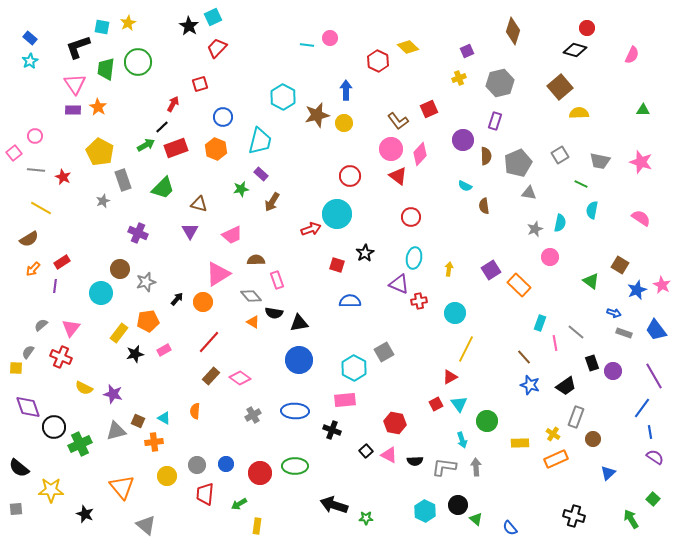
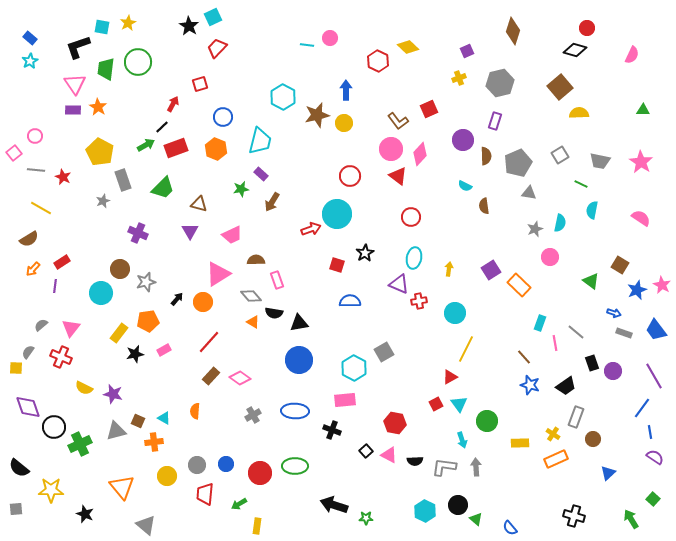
pink star at (641, 162): rotated 15 degrees clockwise
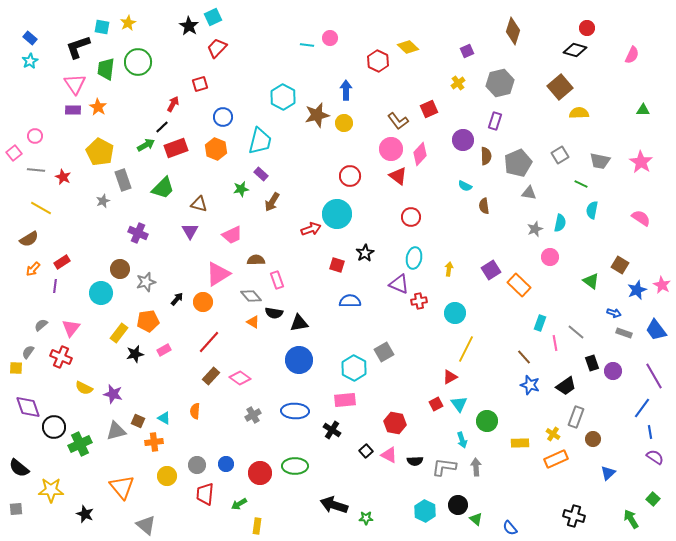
yellow cross at (459, 78): moved 1 px left, 5 px down; rotated 16 degrees counterclockwise
black cross at (332, 430): rotated 12 degrees clockwise
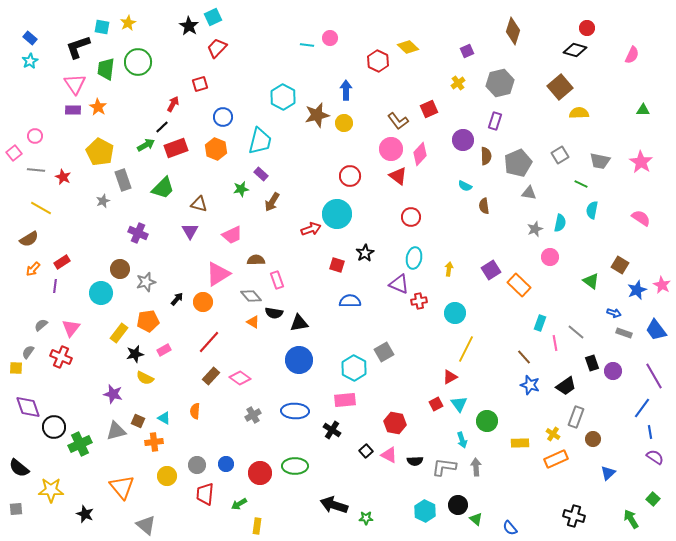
yellow semicircle at (84, 388): moved 61 px right, 10 px up
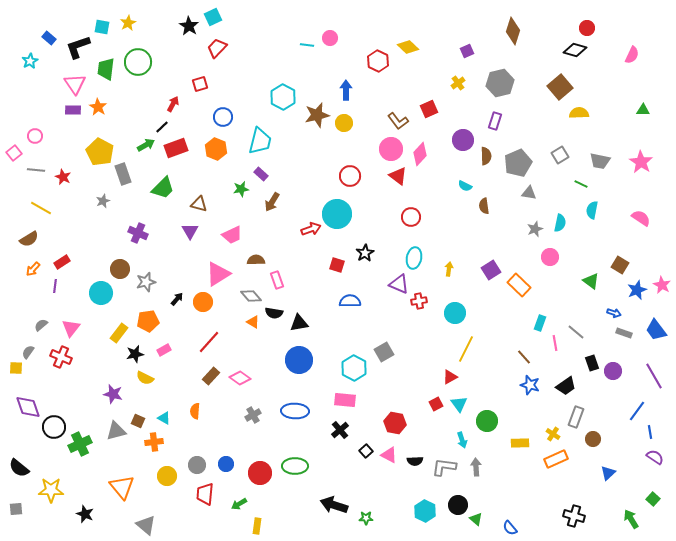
blue rectangle at (30, 38): moved 19 px right
gray rectangle at (123, 180): moved 6 px up
pink rectangle at (345, 400): rotated 10 degrees clockwise
blue line at (642, 408): moved 5 px left, 3 px down
black cross at (332, 430): moved 8 px right; rotated 18 degrees clockwise
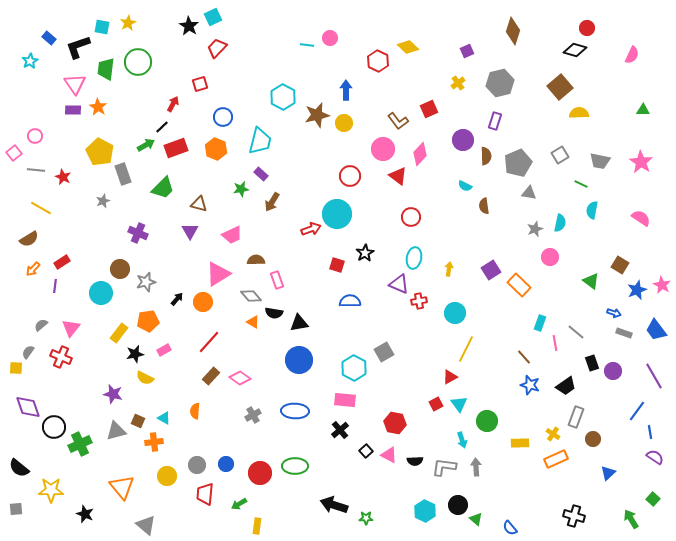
pink circle at (391, 149): moved 8 px left
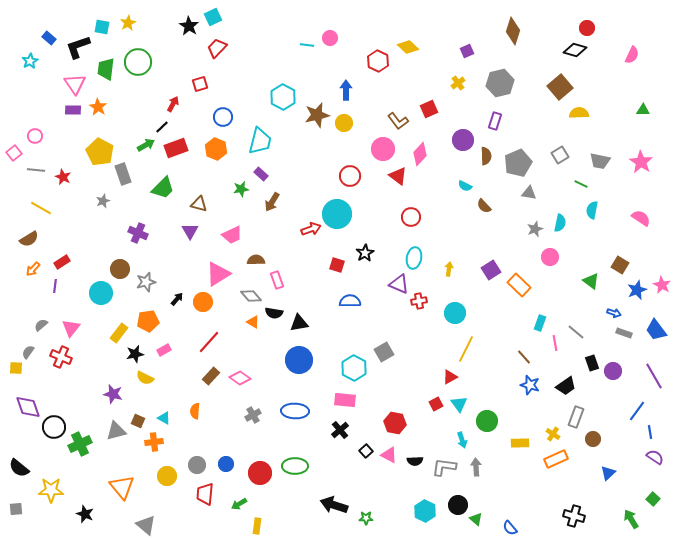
brown semicircle at (484, 206): rotated 35 degrees counterclockwise
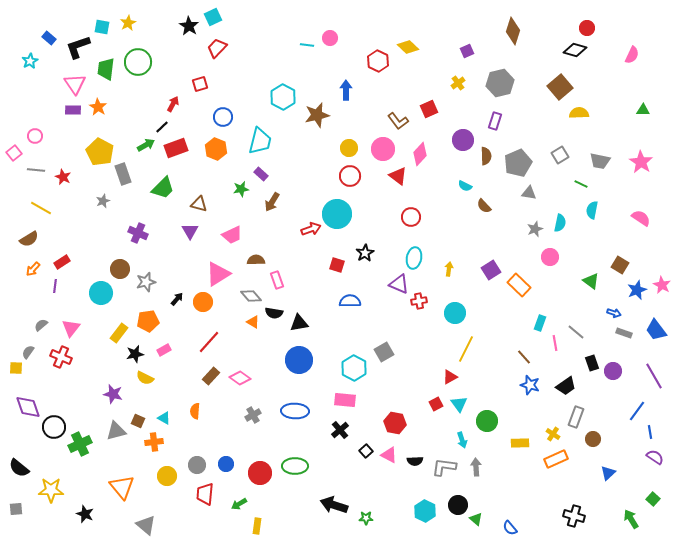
yellow circle at (344, 123): moved 5 px right, 25 px down
